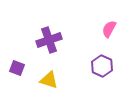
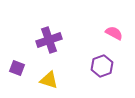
pink semicircle: moved 5 px right, 4 px down; rotated 90 degrees clockwise
purple hexagon: rotated 15 degrees clockwise
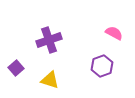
purple square: moved 1 px left; rotated 28 degrees clockwise
yellow triangle: moved 1 px right
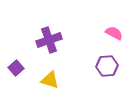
purple hexagon: moved 5 px right; rotated 15 degrees clockwise
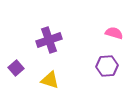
pink semicircle: rotated 12 degrees counterclockwise
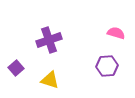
pink semicircle: moved 2 px right
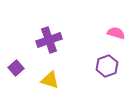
purple hexagon: rotated 15 degrees counterclockwise
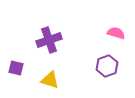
purple square: rotated 35 degrees counterclockwise
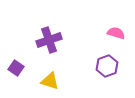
purple square: rotated 21 degrees clockwise
yellow triangle: moved 1 px down
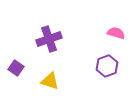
purple cross: moved 1 px up
